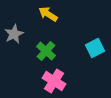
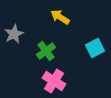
yellow arrow: moved 12 px right, 3 px down
green cross: rotated 12 degrees clockwise
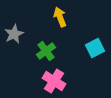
yellow arrow: rotated 36 degrees clockwise
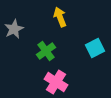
gray star: moved 5 px up
pink cross: moved 2 px right, 1 px down
